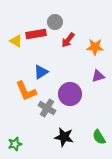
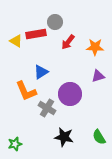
red arrow: moved 2 px down
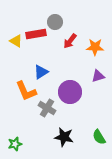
red arrow: moved 2 px right, 1 px up
purple circle: moved 2 px up
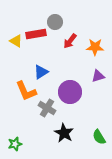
black star: moved 4 px up; rotated 18 degrees clockwise
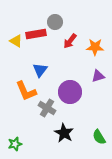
blue triangle: moved 1 px left, 2 px up; rotated 21 degrees counterclockwise
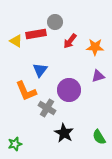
purple circle: moved 1 px left, 2 px up
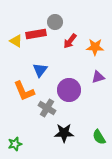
purple triangle: moved 1 px down
orange L-shape: moved 2 px left
black star: rotated 30 degrees counterclockwise
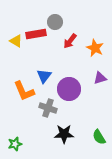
orange star: moved 1 px down; rotated 24 degrees clockwise
blue triangle: moved 4 px right, 6 px down
purple triangle: moved 2 px right, 1 px down
purple circle: moved 1 px up
gray cross: moved 1 px right; rotated 12 degrees counterclockwise
black star: moved 1 px down
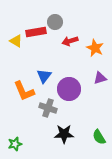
red rectangle: moved 2 px up
red arrow: rotated 35 degrees clockwise
